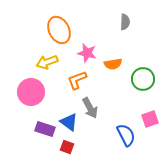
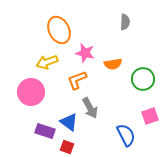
pink star: moved 2 px left
pink square: moved 3 px up
purple rectangle: moved 2 px down
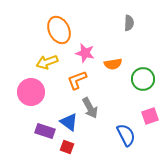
gray semicircle: moved 4 px right, 1 px down
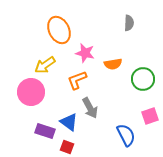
yellow arrow: moved 2 px left, 3 px down; rotated 15 degrees counterclockwise
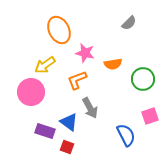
gray semicircle: rotated 42 degrees clockwise
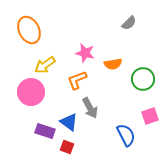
orange ellipse: moved 30 px left
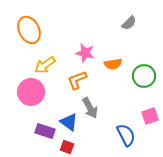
green circle: moved 1 px right, 3 px up
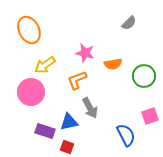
blue triangle: rotated 48 degrees counterclockwise
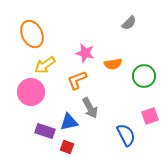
orange ellipse: moved 3 px right, 4 px down
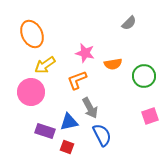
blue semicircle: moved 24 px left
